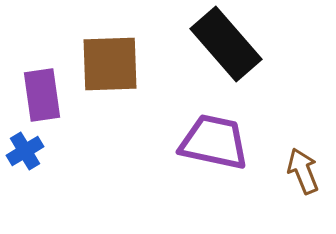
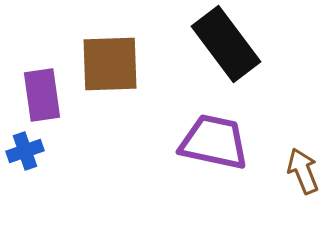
black rectangle: rotated 4 degrees clockwise
blue cross: rotated 12 degrees clockwise
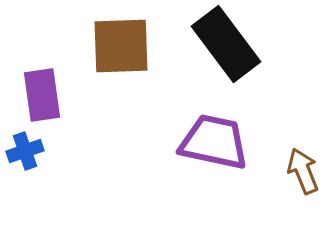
brown square: moved 11 px right, 18 px up
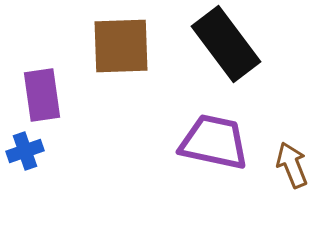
brown arrow: moved 11 px left, 6 px up
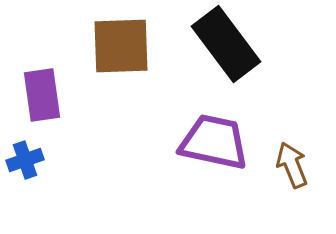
blue cross: moved 9 px down
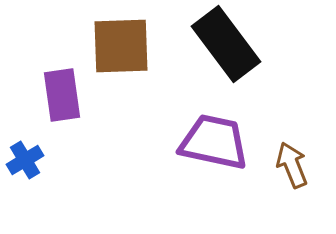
purple rectangle: moved 20 px right
blue cross: rotated 12 degrees counterclockwise
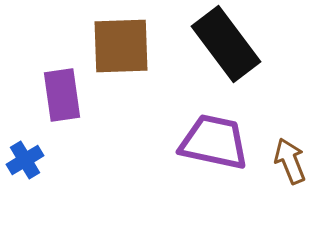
brown arrow: moved 2 px left, 4 px up
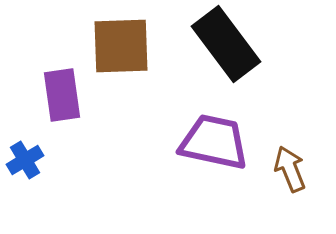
brown arrow: moved 8 px down
